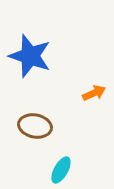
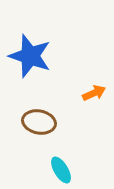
brown ellipse: moved 4 px right, 4 px up
cyan ellipse: rotated 60 degrees counterclockwise
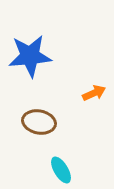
blue star: rotated 24 degrees counterclockwise
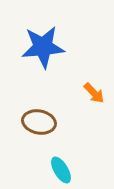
blue star: moved 13 px right, 9 px up
orange arrow: rotated 70 degrees clockwise
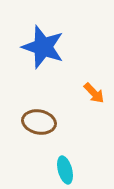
blue star: rotated 24 degrees clockwise
cyan ellipse: moved 4 px right; rotated 16 degrees clockwise
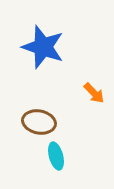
cyan ellipse: moved 9 px left, 14 px up
